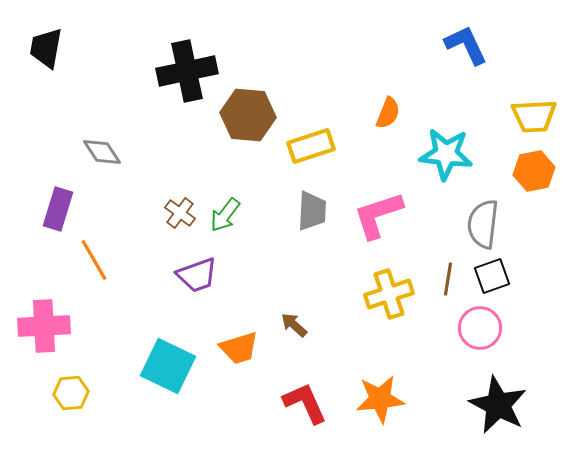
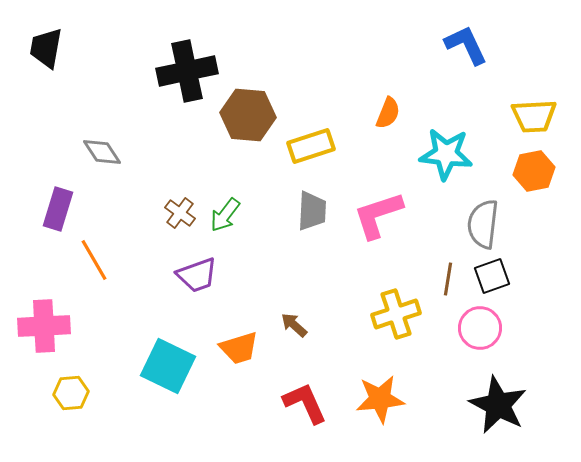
yellow cross: moved 7 px right, 20 px down
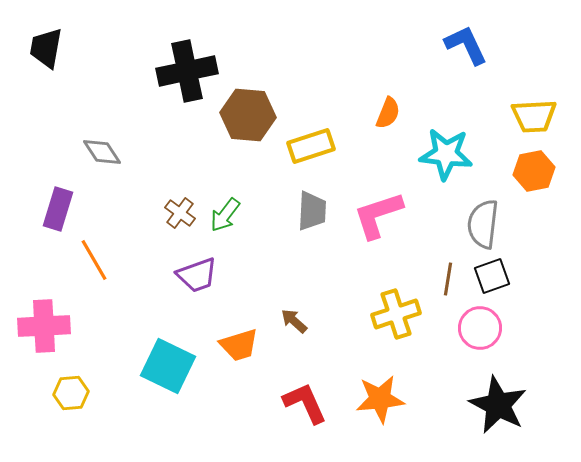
brown arrow: moved 4 px up
orange trapezoid: moved 3 px up
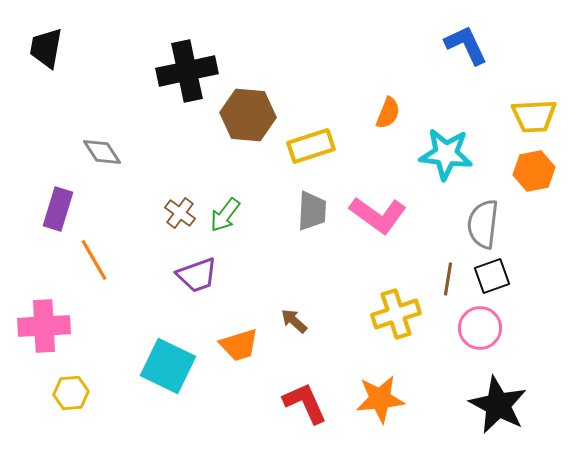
pink L-shape: rotated 126 degrees counterclockwise
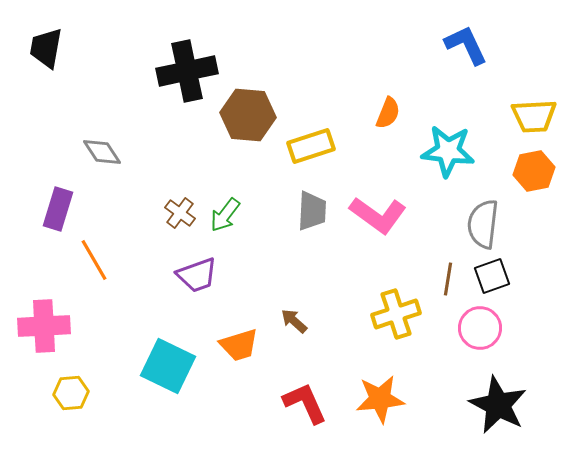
cyan star: moved 2 px right, 3 px up
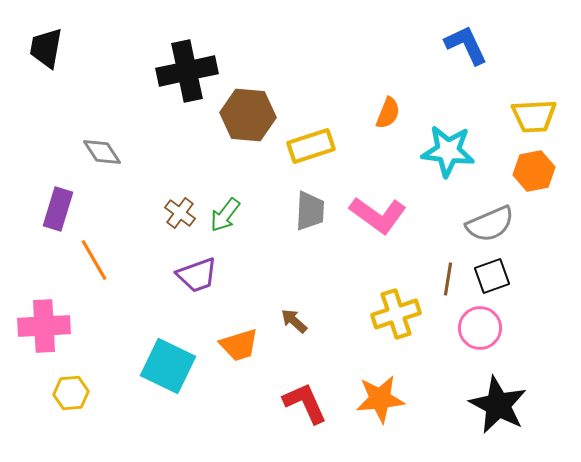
gray trapezoid: moved 2 px left
gray semicircle: moved 7 px right; rotated 120 degrees counterclockwise
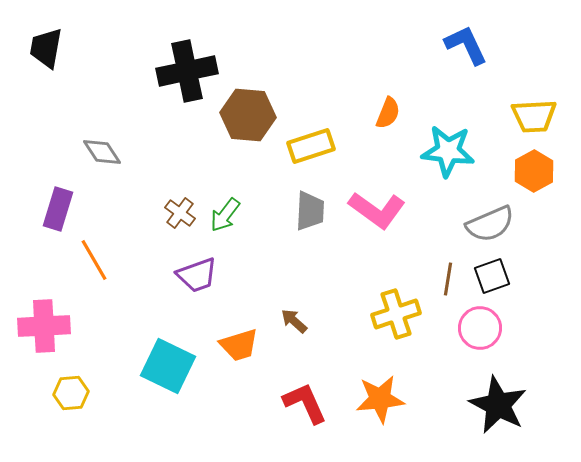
orange hexagon: rotated 18 degrees counterclockwise
pink L-shape: moved 1 px left, 5 px up
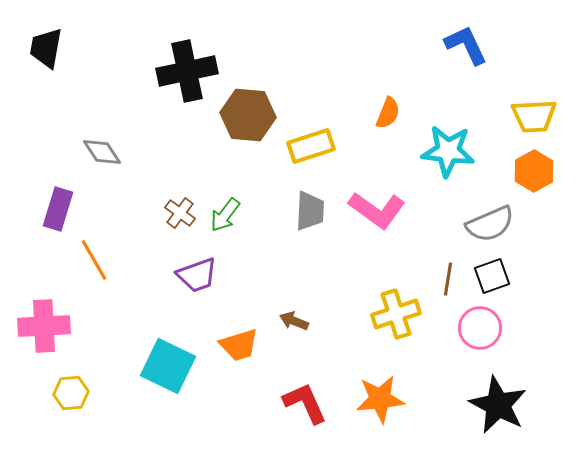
brown arrow: rotated 20 degrees counterclockwise
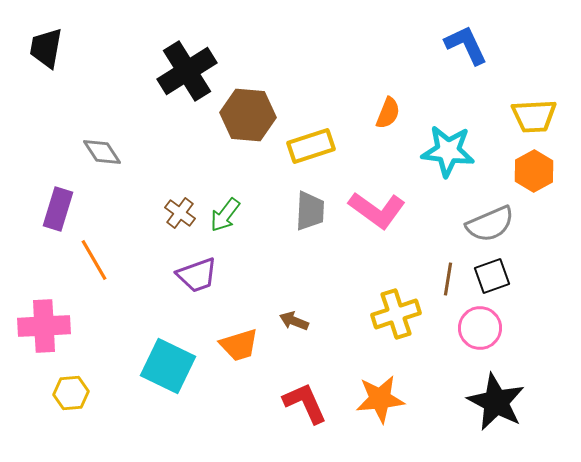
black cross: rotated 20 degrees counterclockwise
black star: moved 2 px left, 3 px up
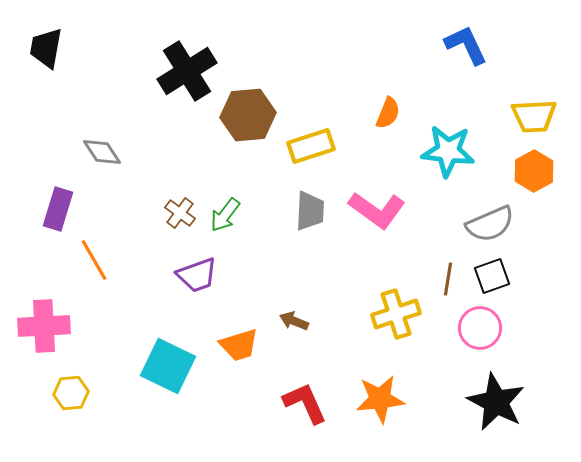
brown hexagon: rotated 10 degrees counterclockwise
